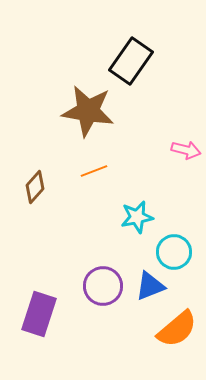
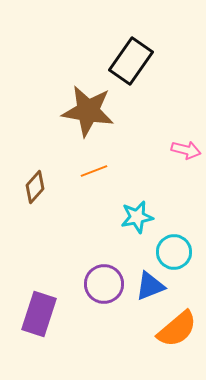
purple circle: moved 1 px right, 2 px up
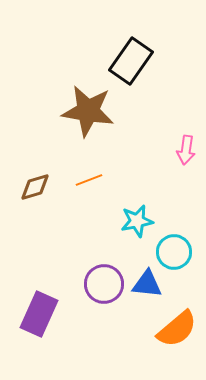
pink arrow: rotated 84 degrees clockwise
orange line: moved 5 px left, 9 px down
brown diamond: rotated 32 degrees clockwise
cyan star: moved 4 px down
blue triangle: moved 3 px left, 2 px up; rotated 28 degrees clockwise
purple rectangle: rotated 6 degrees clockwise
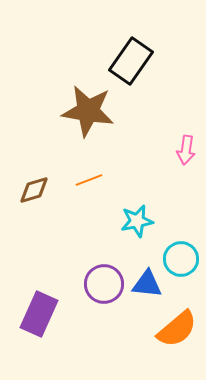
brown diamond: moved 1 px left, 3 px down
cyan circle: moved 7 px right, 7 px down
